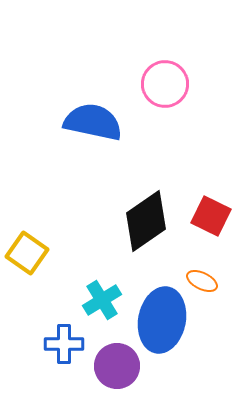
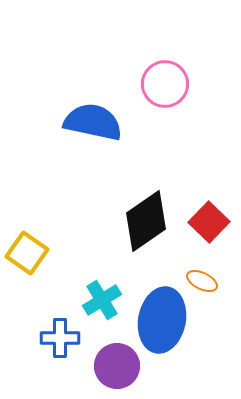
red square: moved 2 px left, 6 px down; rotated 18 degrees clockwise
blue cross: moved 4 px left, 6 px up
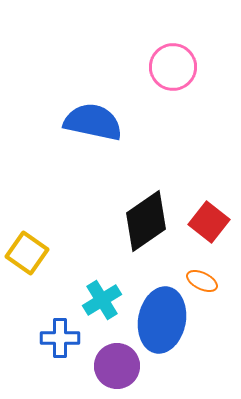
pink circle: moved 8 px right, 17 px up
red square: rotated 6 degrees counterclockwise
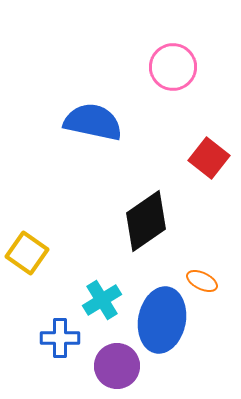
red square: moved 64 px up
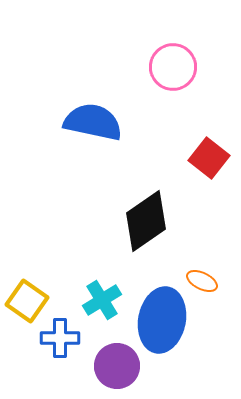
yellow square: moved 48 px down
